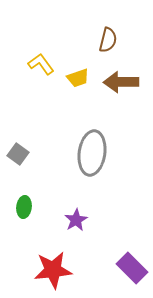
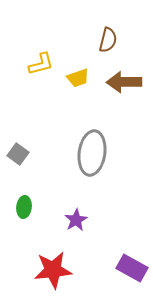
yellow L-shape: rotated 112 degrees clockwise
brown arrow: moved 3 px right
purple rectangle: rotated 16 degrees counterclockwise
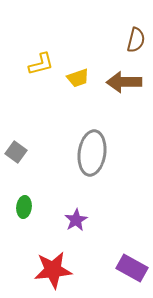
brown semicircle: moved 28 px right
gray square: moved 2 px left, 2 px up
